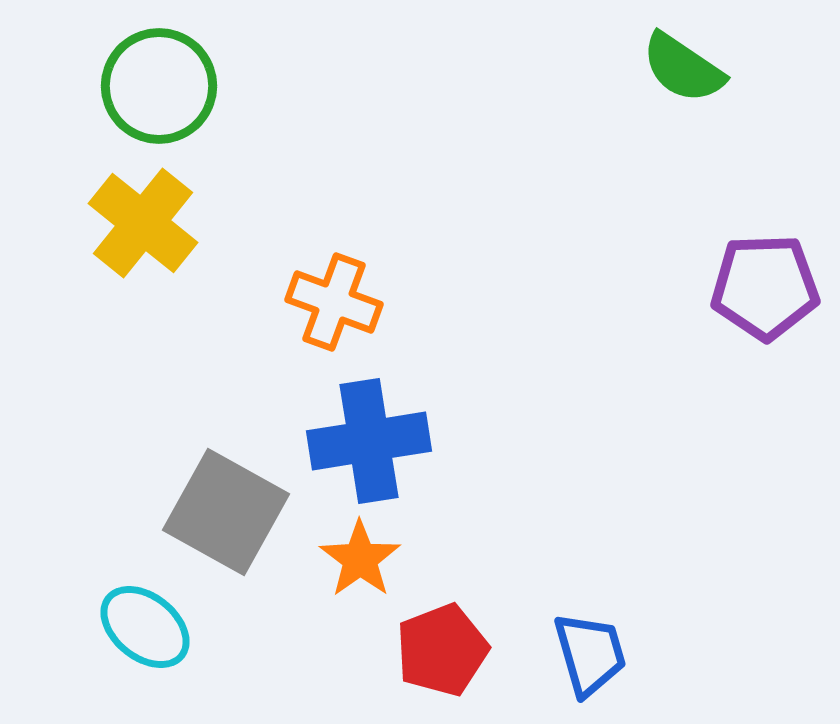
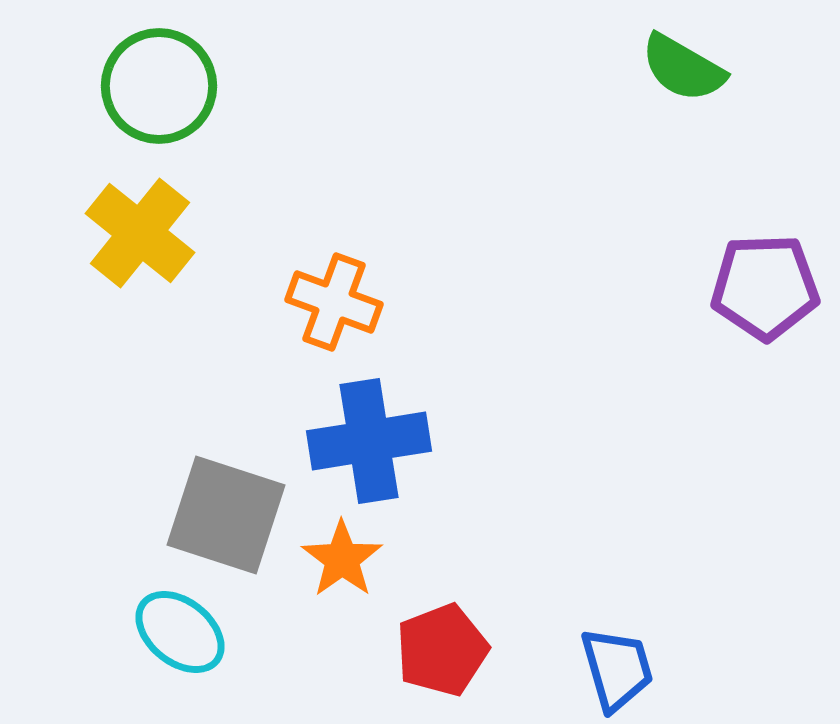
green semicircle: rotated 4 degrees counterclockwise
yellow cross: moved 3 px left, 10 px down
gray square: moved 3 px down; rotated 11 degrees counterclockwise
orange star: moved 18 px left
cyan ellipse: moved 35 px right, 5 px down
blue trapezoid: moved 27 px right, 15 px down
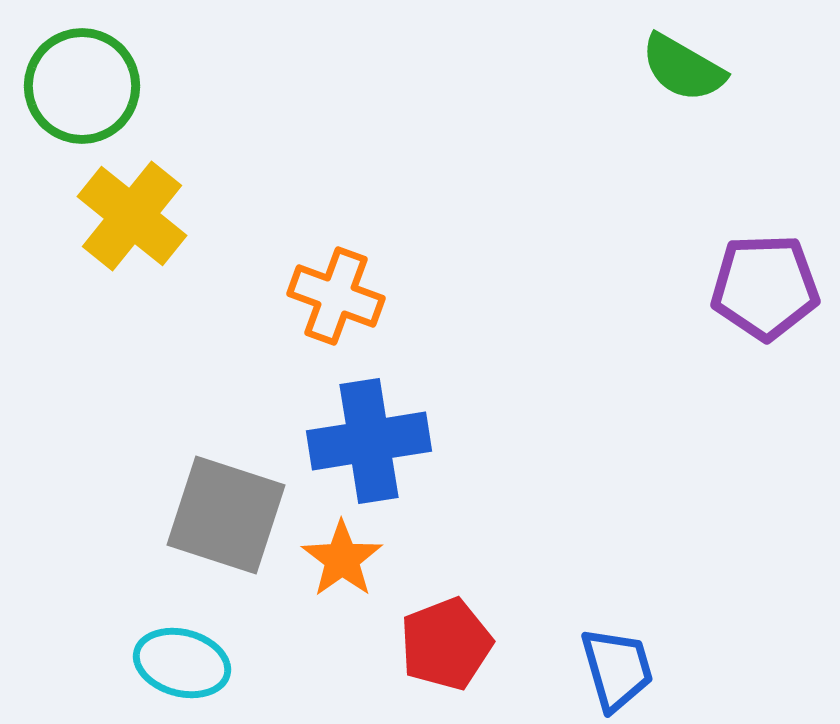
green circle: moved 77 px left
yellow cross: moved 8 px left, 17 px up
orange cross: moved 2 px right, 6 px up
cyan ellipse: moved 2 px right, 31 px down; rotated 24 degrees counterclockwise
red pentagon: moved 4 px right, 6 px up
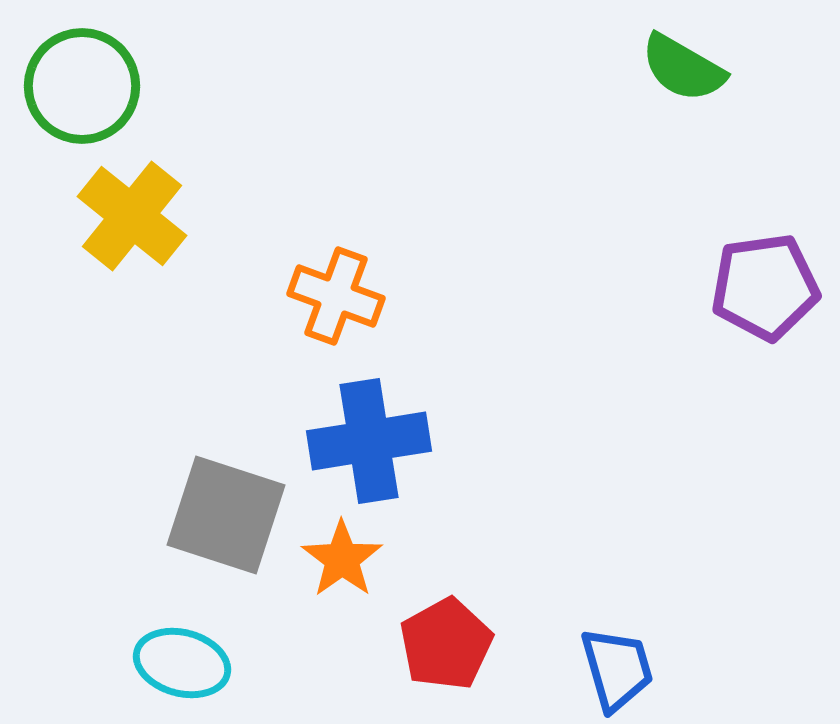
purple pentagon: rotated 6 degrees counterclockwise
red pentagon: rotated 8 degrees counterclockwise
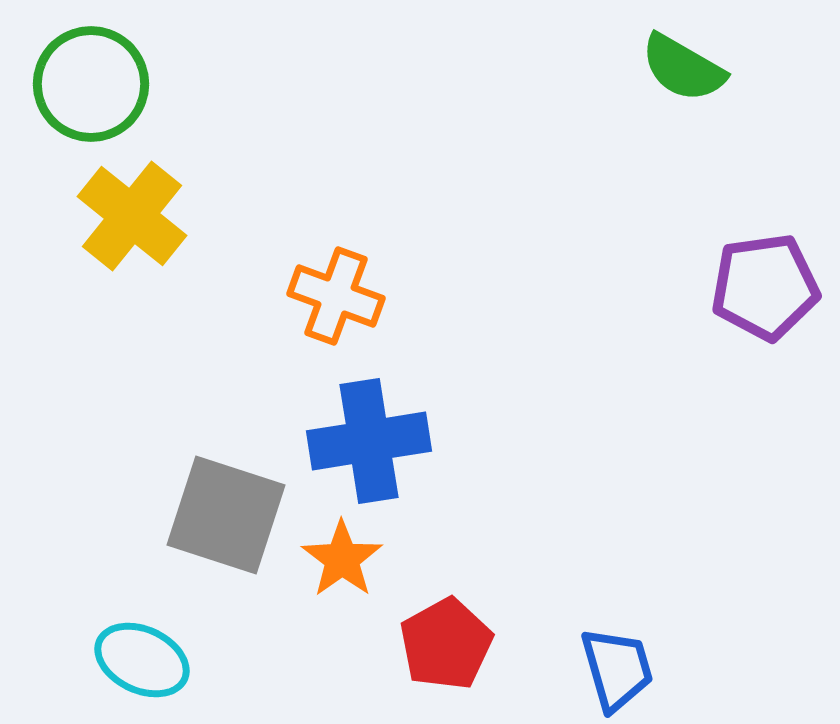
green circle: moved 9 px right, 2 px up
cyan ellipse: moved 40 px left, 3 px up; rotated 10 degrees clockwise
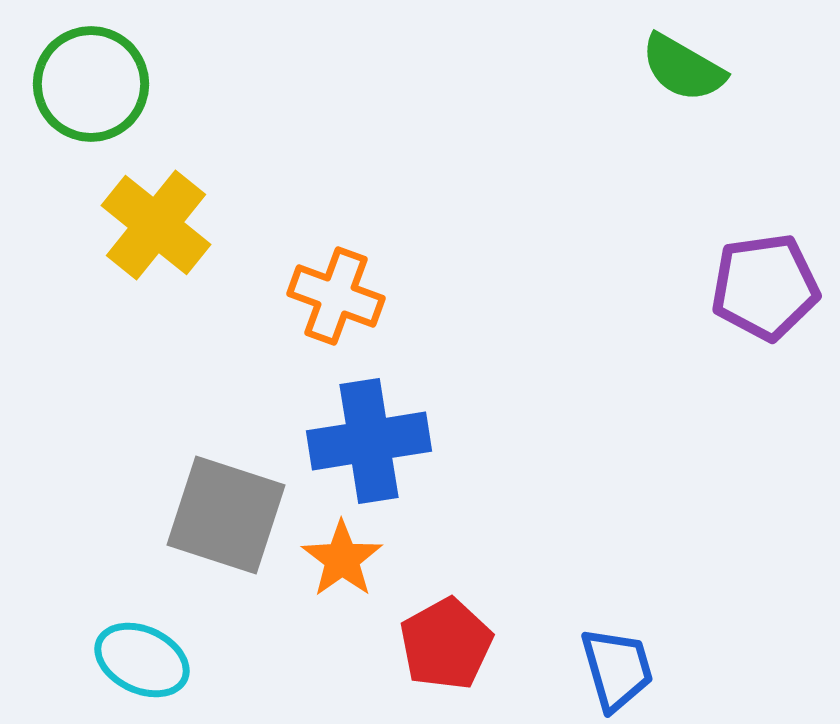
yellow cross: moved 24 px right, 9 px down
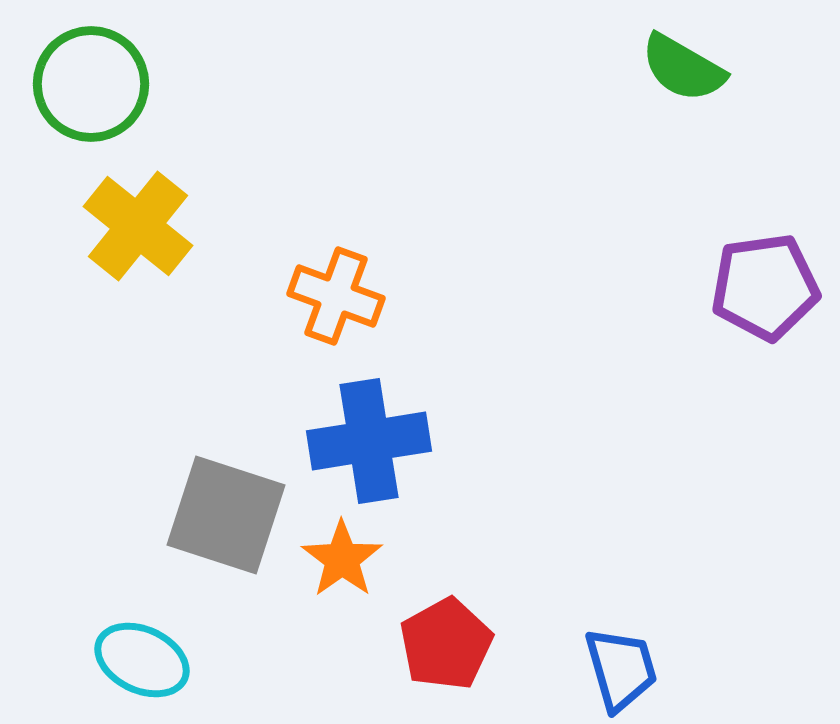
yellow cross: moved 18 px left, 1 px down
blue trapezoid: moved 4 px right
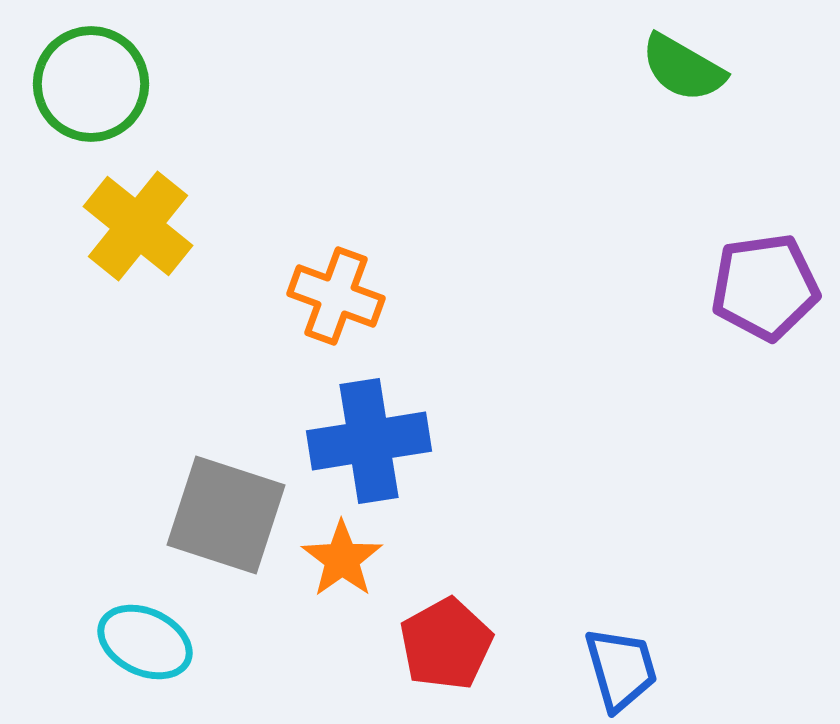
cyan ellipse: moved 3 px right, 18 px up
